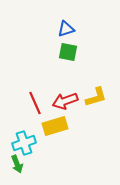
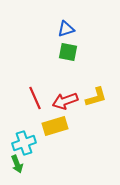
red line: moved 5 px up
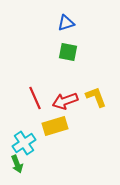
blue triangle: moved 6 px up
yellow L-shape: rotated 95 degrees counterclockwise
cyan cross: rotated 15 degrees counterclockwise
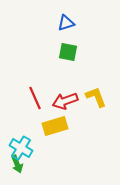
cyan cross: moved 3 px left, 5 px down; rotated 25 degrees counterclockwise
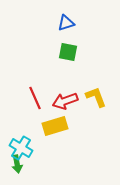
green arrow: rotated 12 degrees clockwise
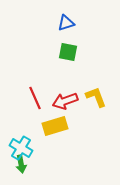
green arrow: moved 4 px right
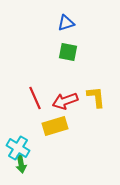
yellow L-shape: rotated 15 degrees clockwise
cyan cross: moved 3 px left
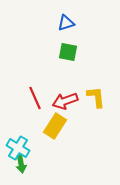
yellow rectangle: rotated 40 degrees counterclockwise
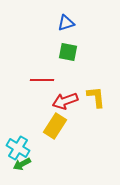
red line: moved 7 px right, 18 px up; rotated 65 degrees counterclockwise
green arrow: moved 1 px right; rotated 72 degrees clockwise
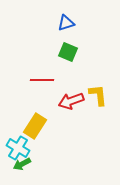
green square: rotated 12 degrees clockwise
yellow L-shape: moved 2 px right, 2 px up
red arrow: moved 6 px right
yellow rectangle: moved 20 px left
